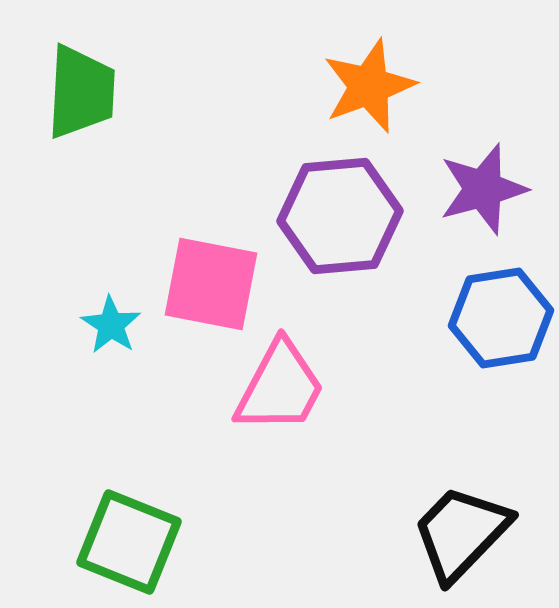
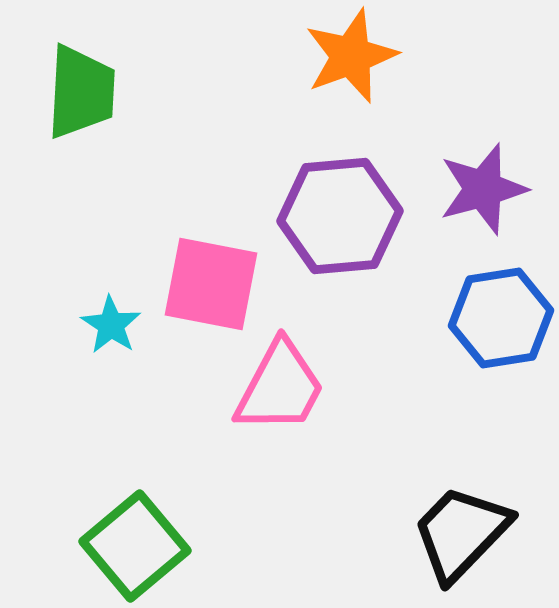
orange star: moved 18 px left, 30 px up
green square: moved 6 px right, 4 px down; rotated 28 degrees clockwise
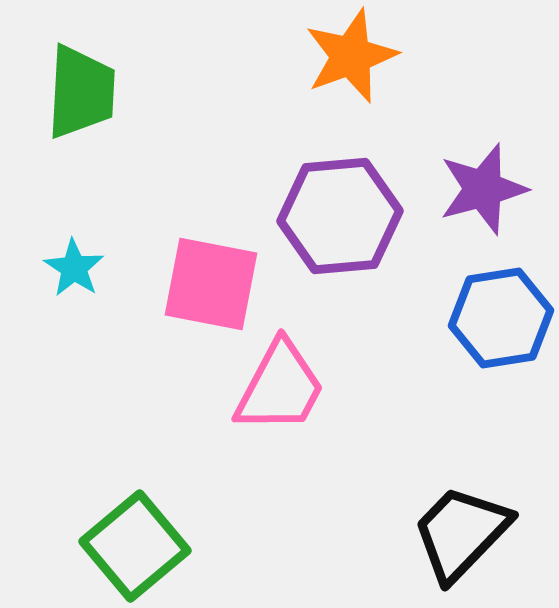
cyan star: moved 37 px left, 57 px up
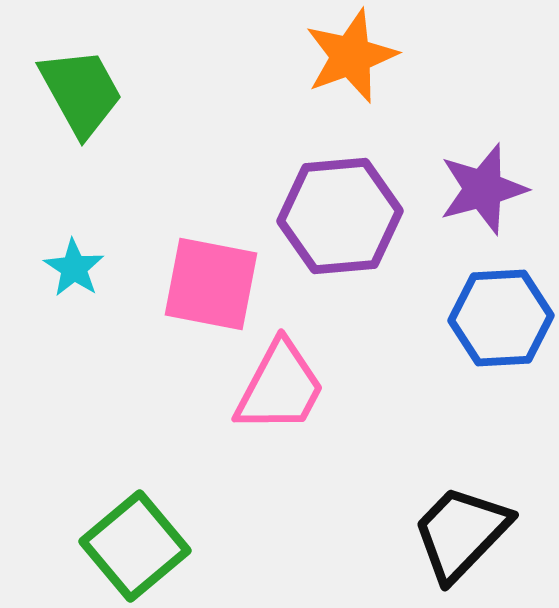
green trapezoid: rotated 32 degrees counterclockwise
blue hexagon: rotated 6 degrees clockwise
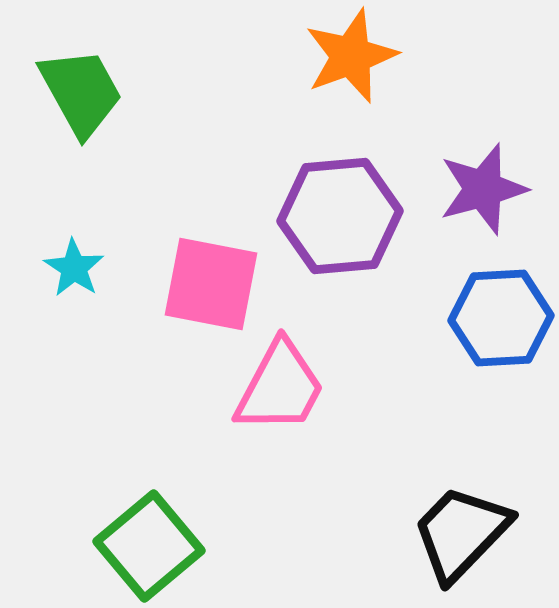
green square: moved 14 px right
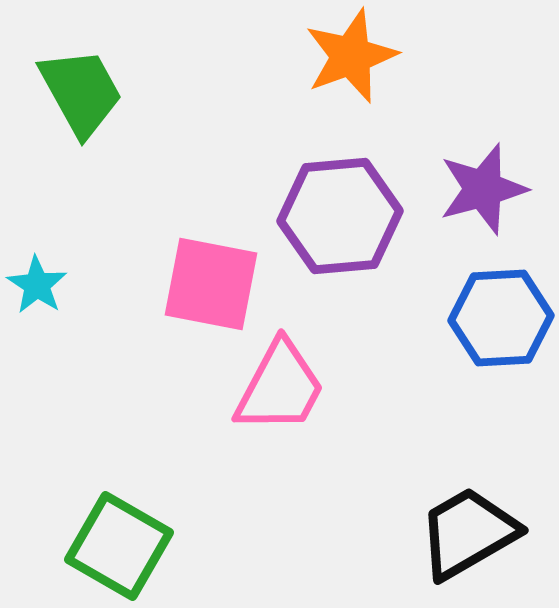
cyan star: moved 37 px left, 17 px down
black trapezoid: moved 7 px right; rotated 16 degrees clockwise
green square: moved 30 px left; rotated 20 degrees counterclockwise
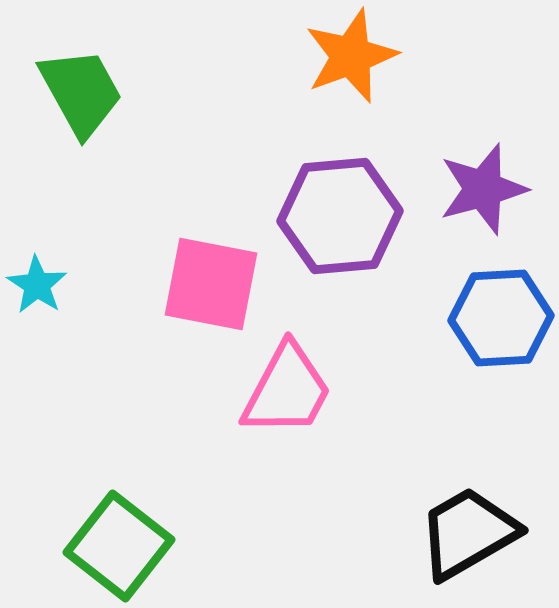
pink trapezoid: moved 7 px right, 3 px down
green square: rotated 8 degrees clockwise
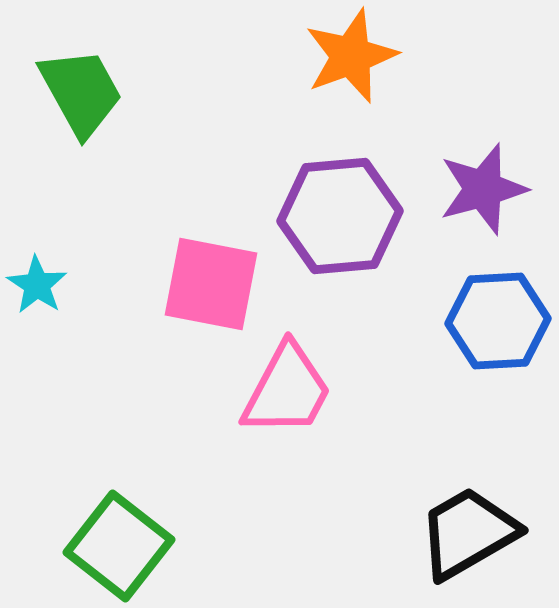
blue hexagon: moved 3 px left, 3 px down
